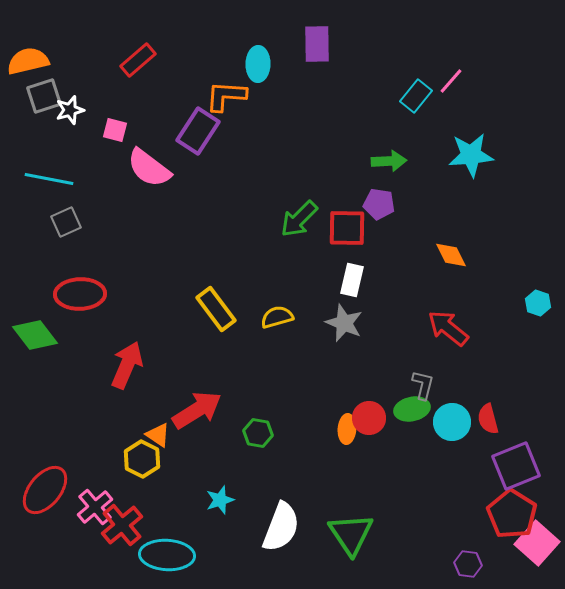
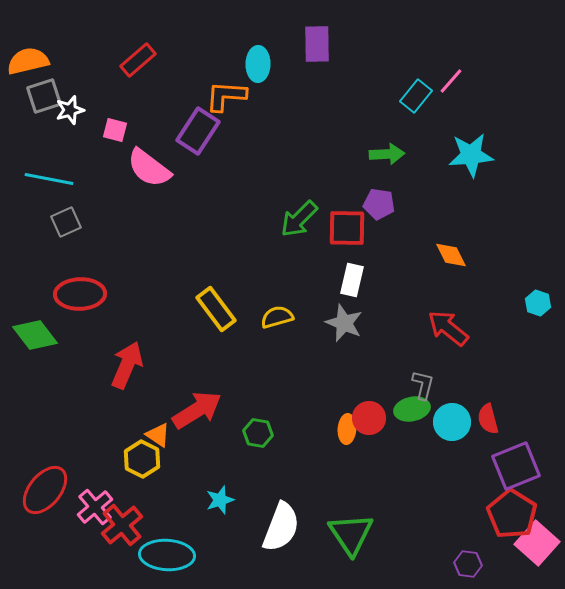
green arrow at (389, 161): moved 2 px left, 7 px up
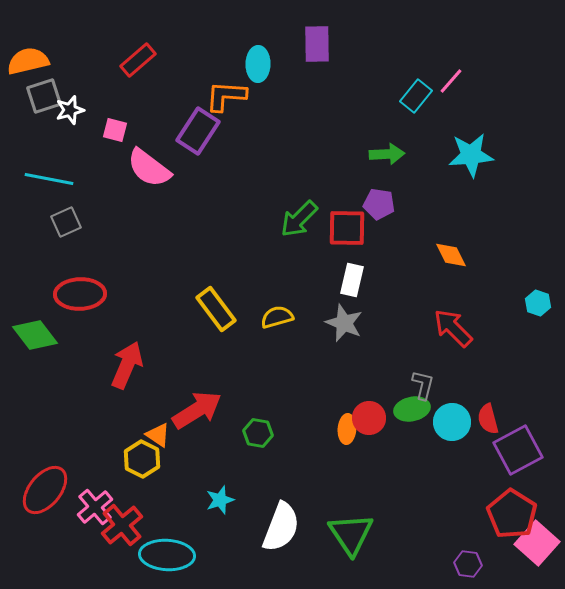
red arrow at (448, 328): moved 5 px right; rotated 6 degrees clockwise
purple square at (516, 466): moved 2 px right, 16 px up; rotated 6 degrees counterclockwise
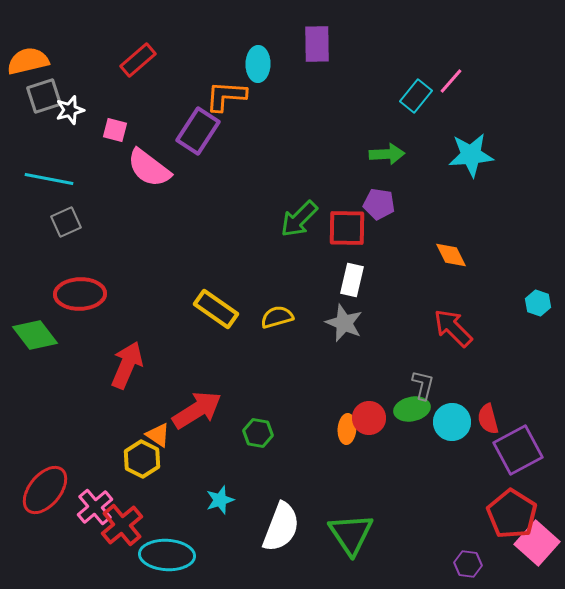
yellow rectangle at (216, 309): rotated 18 degrees counterclockwise
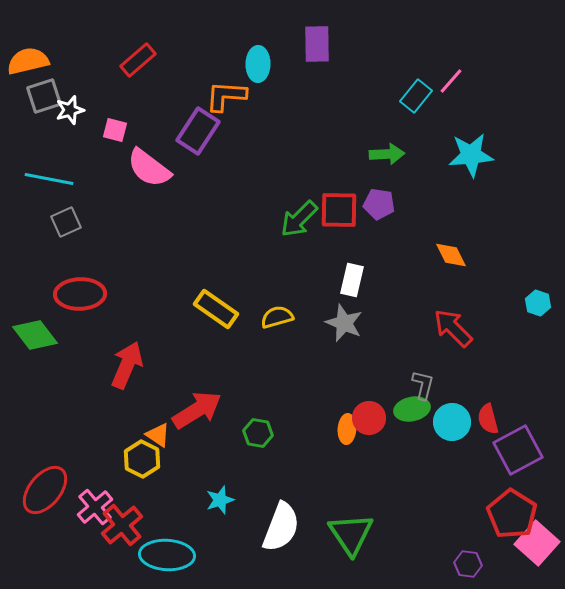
red square at (347, 228): moved 8 px left, 18 px up
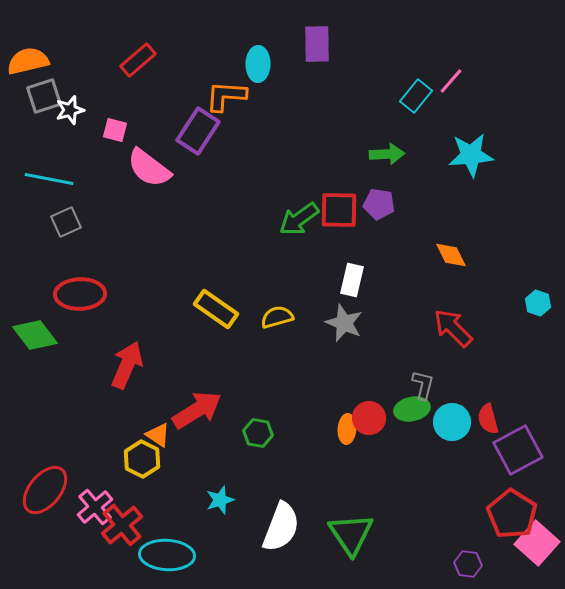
green arrow at (299, 219): rotated 9 degrees clockwise
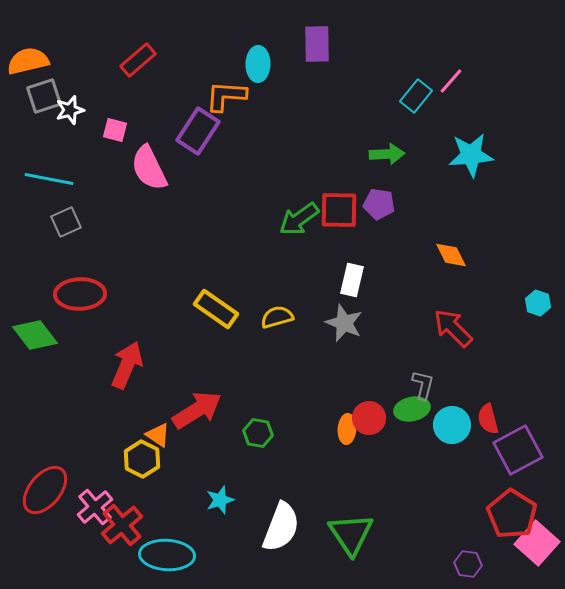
pink semicircle at (149, 168): rotated 27 degrees clockwise
cyan circle at (452, 422): moved 3 px down
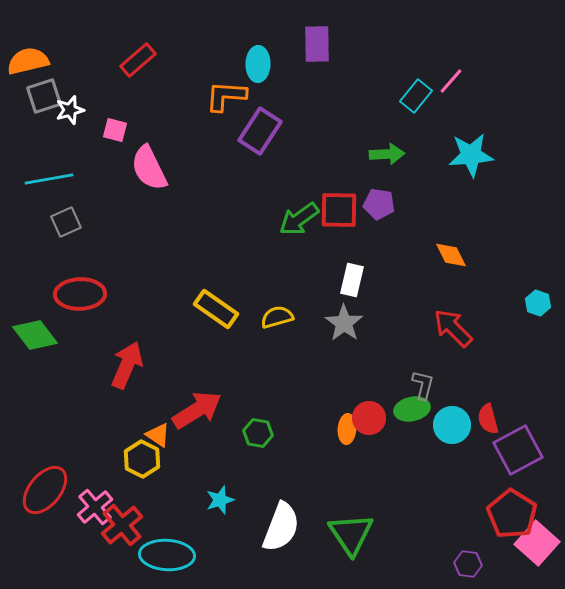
purple rectangle at (198, 131): moved 62 px right
cyan line at (49, 179): rotated 21 degrees counterclockwise
gray star at (344, 323): rotated 12 degrees clockwise
